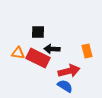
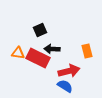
black square: moved 2 px right, 2 px up; rotated 24 degrees counterclockwise
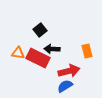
black square: rotated 16 degrees counterclockwise
blue semicircle: rotated 63 degrees counterclockwise
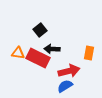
orange rectangle: moved 2 px right, 2 px down; rotated 24 degrees clockwise
